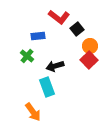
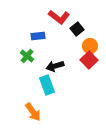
cyan rectangle: moved 2 px up
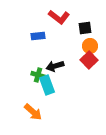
black square: moved 8 px right, 1 px up; rotated 32 degrees clockwise
green cross: moved 11 px right, 19 px down; rotated 24 degrees counterclockwise
orange arrow: rotated 12 degrees counterclockwise
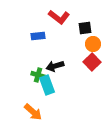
orange circle: moved 3 px right, 2 px up
red square: moved 3 px right, 2 px down
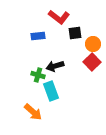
black square: moved 10 px left, 5 px down
cyan rectangle: moved 4 px right, 6 px down
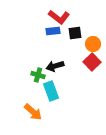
blue rectangle: moved 15 px right, 5 px up
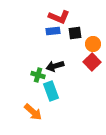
red L-shape: rotated 15 degrees counterclockwise
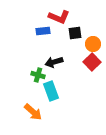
blue rectangle: moved 10 px left
black arrow: moved 1 px left, 4 px up
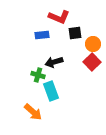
blue rectangle: moved 1 px left, 4 px down
